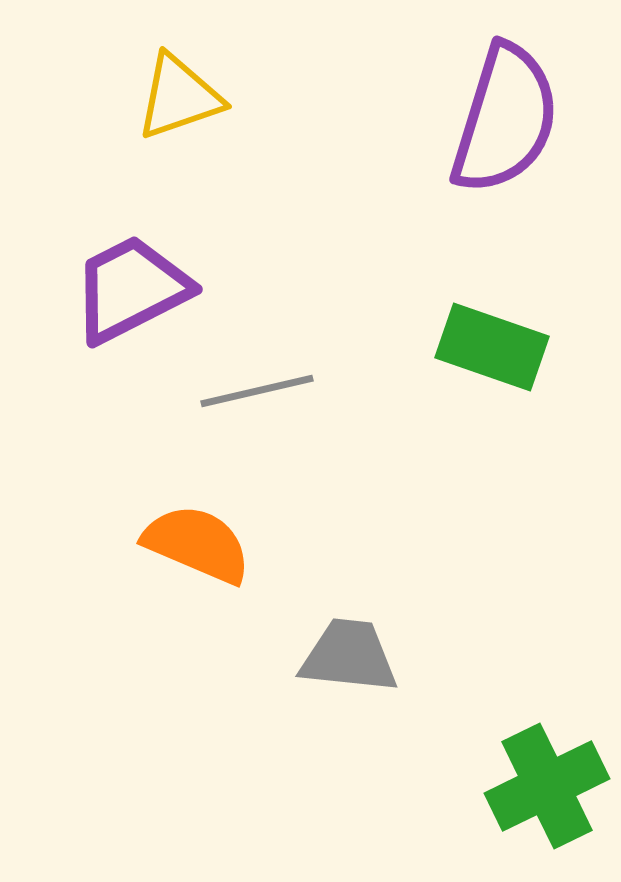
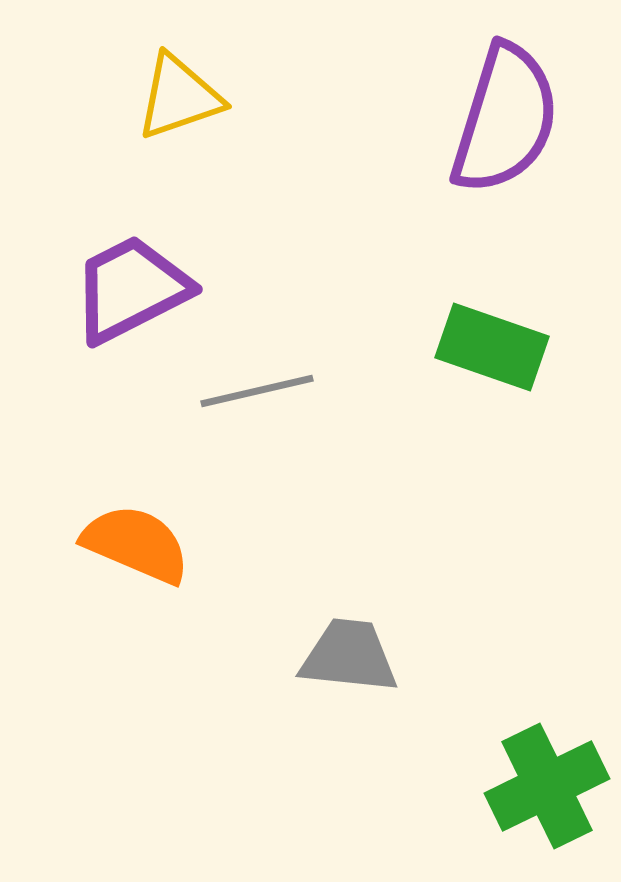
orange semicircle: moved 61 px left
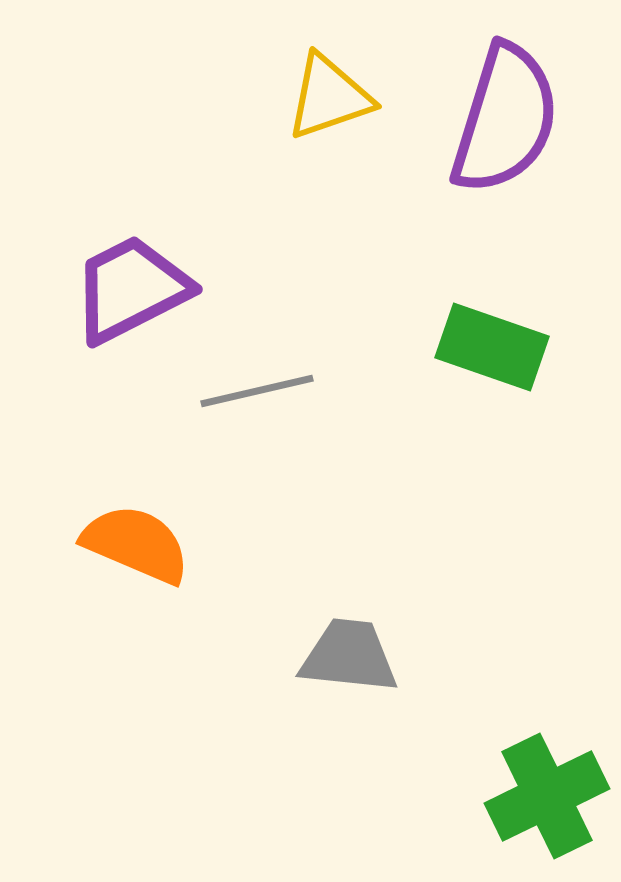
yellow triangle: moved 150 px right
green cross: moved 10 px down
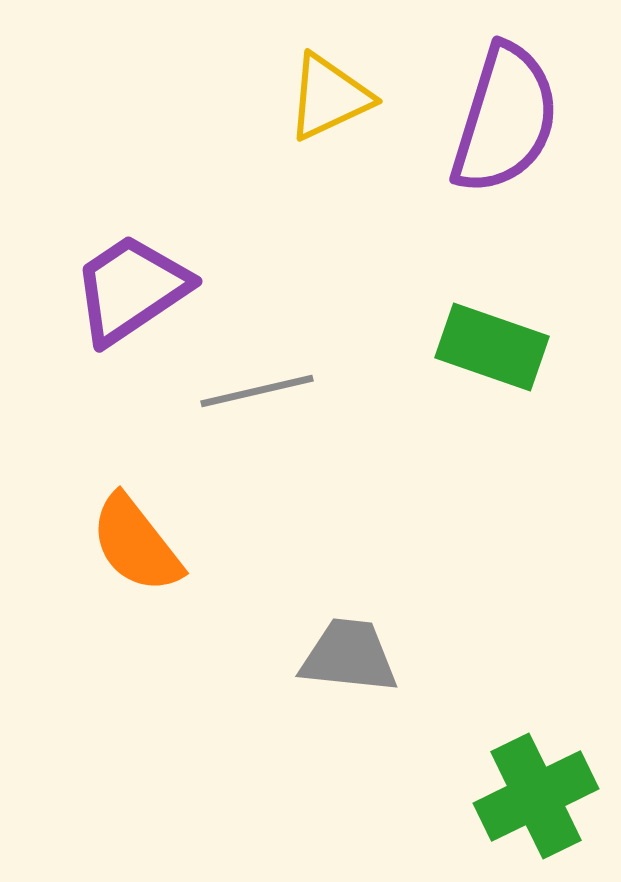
yellow triangle: rotated 6 degrees counterclockwise
purple trapezoid: rotated 7 degrees counterclockwise
orange semicircle: rotated 151 degrees counterclockwise
green cross: moved 11 px left
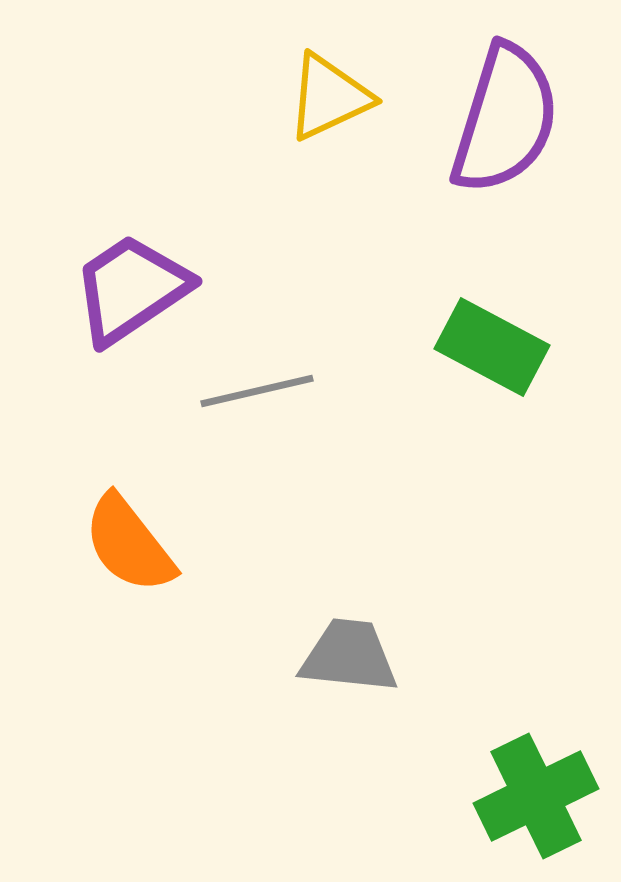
green rectangle: rotated 9 degrees clockwise
orange semicircle: moved 7 px left
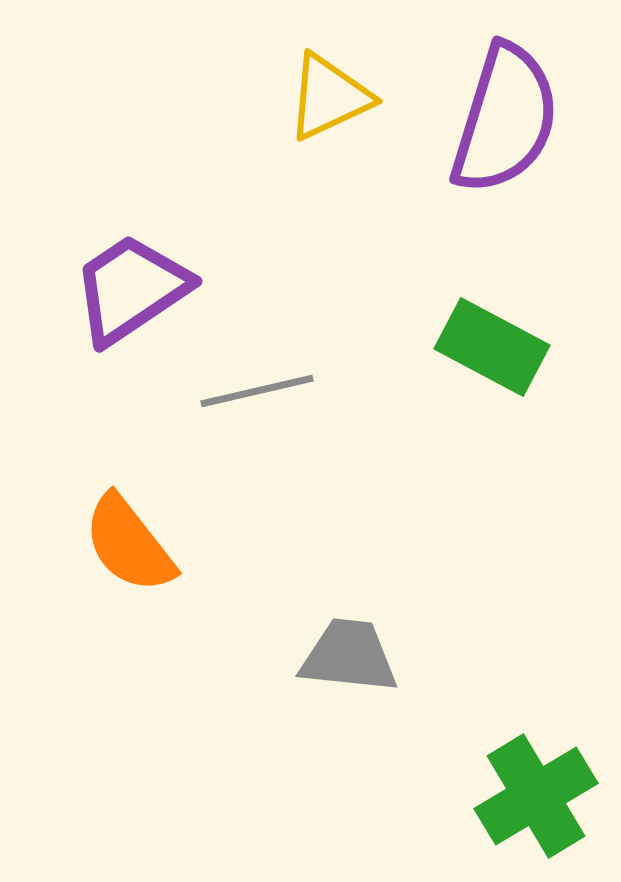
green cross: rotated 5 degrees counterclockwise
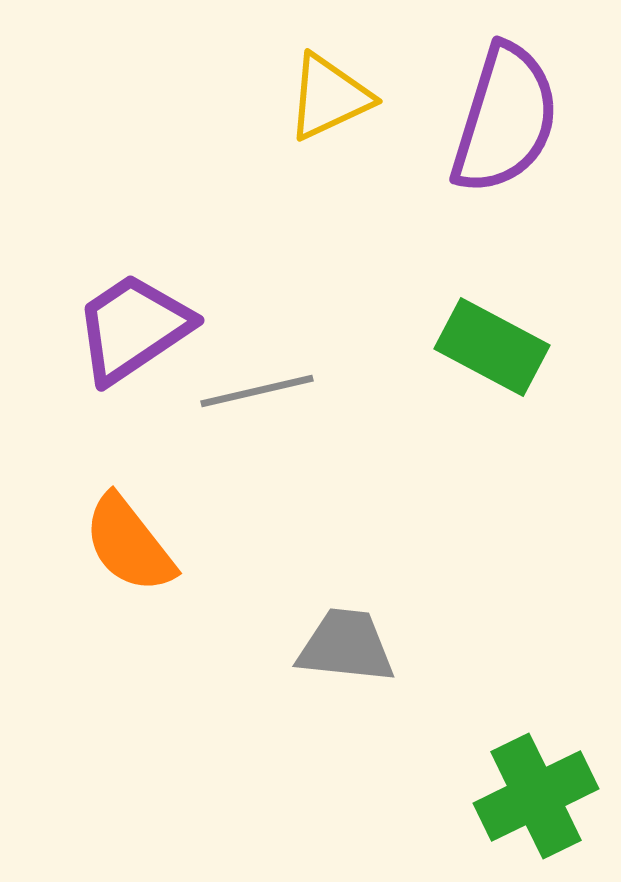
purple trapezoid: moved 2 px right, 39 px down
gray trapezoid: moved 3 px left, 10 px up
green cross: rotated 5 degrees clockwise
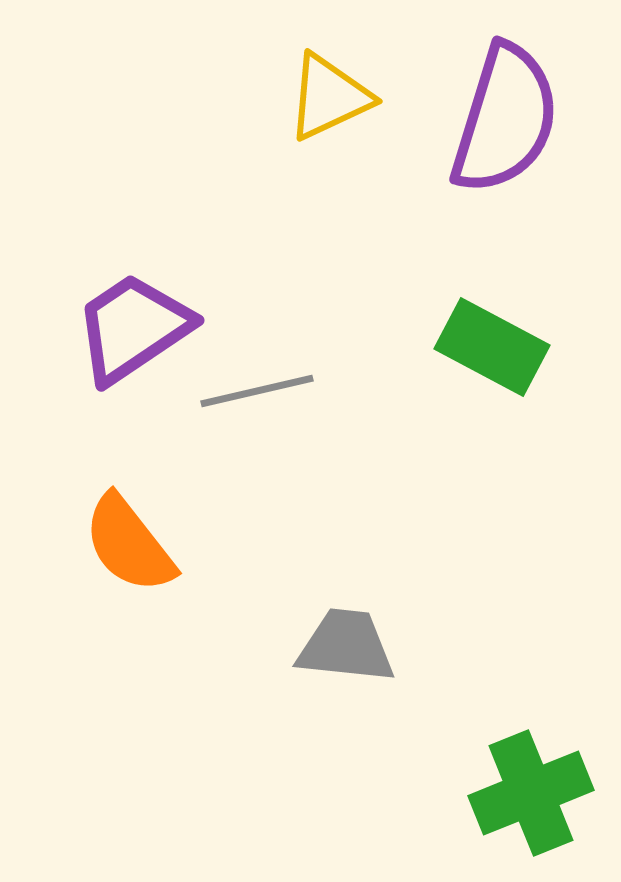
green cross: moved 5 px left, 3 px up; rotated 4 degrees clockwise
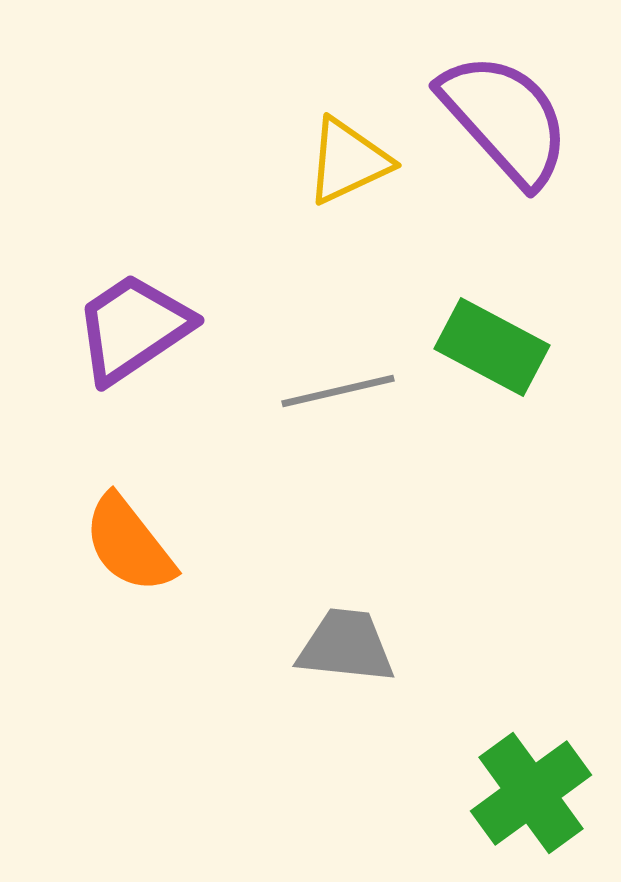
yellow triangle: moved 19 px right, 64 px down
purple semicircle: rotated 59 degrees counterclockwise
gray line: moved 81 px right
green cross: rotated 14 degrees counterclockwise
